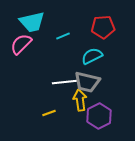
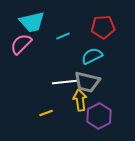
yellow line: moved 3 px left
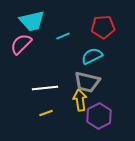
cyan trapezoid: moved 1 px up
white line: moved 20 px left, 6 px down
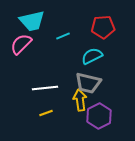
gray trapezoid: moved 1 px right, 1 px down
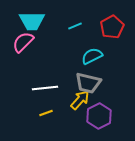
cyan trapezoid: rotated 12 degrees clockwise
red pentagon: moved 9 px right; rotated 25 degrees counterclockwise
cyan line: moved 12 px right, 10 px up
pink semicircle: moved 2 px right, 2 px up
yellow arrow: rotated 50 degrees clockwise
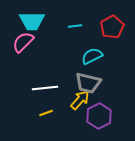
cyan line: rotated 16 degrees clockwise
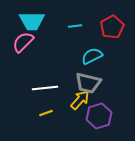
purple hexagon: rotated 10 degrees clockwise
